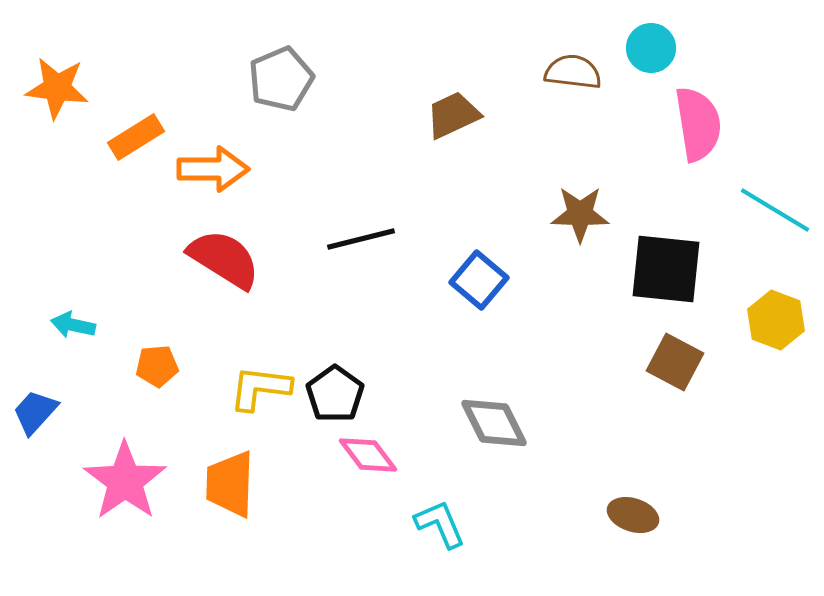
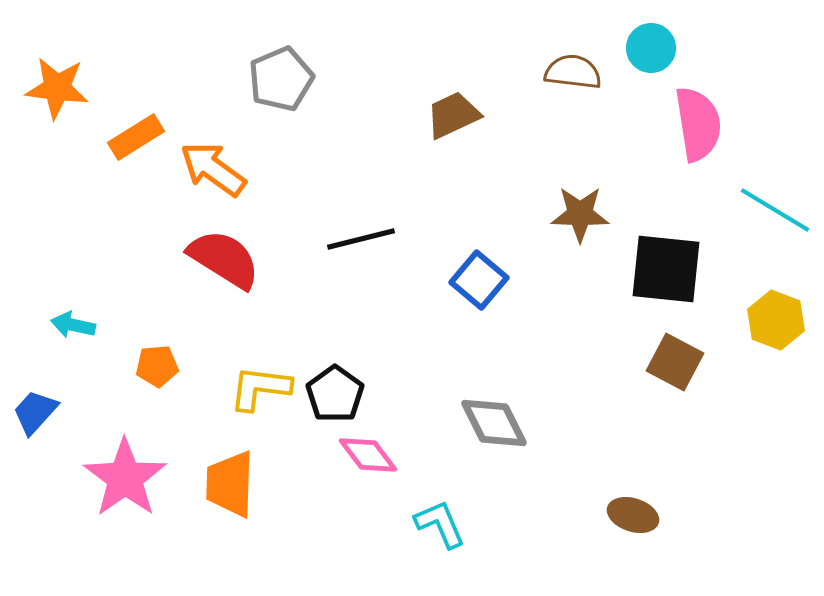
orange arrow: rotated 144 degrees counterclockwise
pink star: moved 3 px up
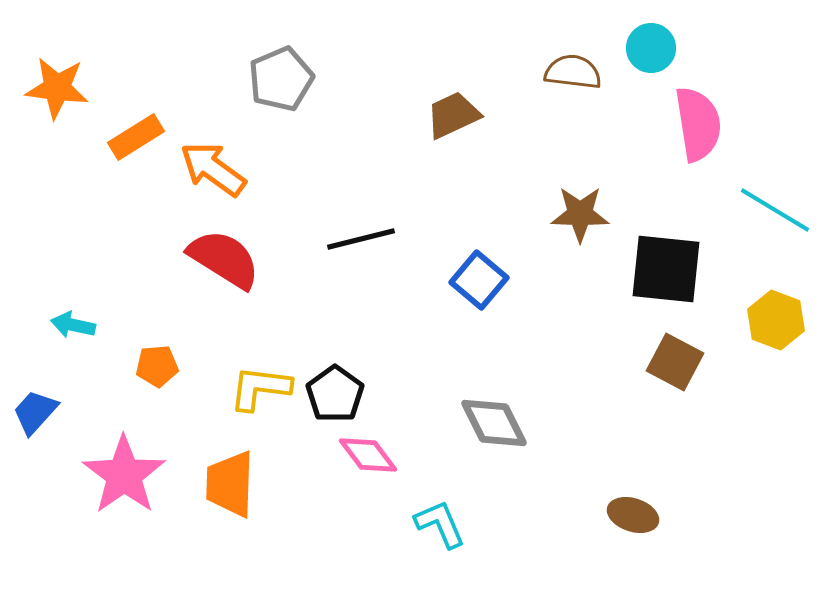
pink star: moved 1 px left, 3 px up
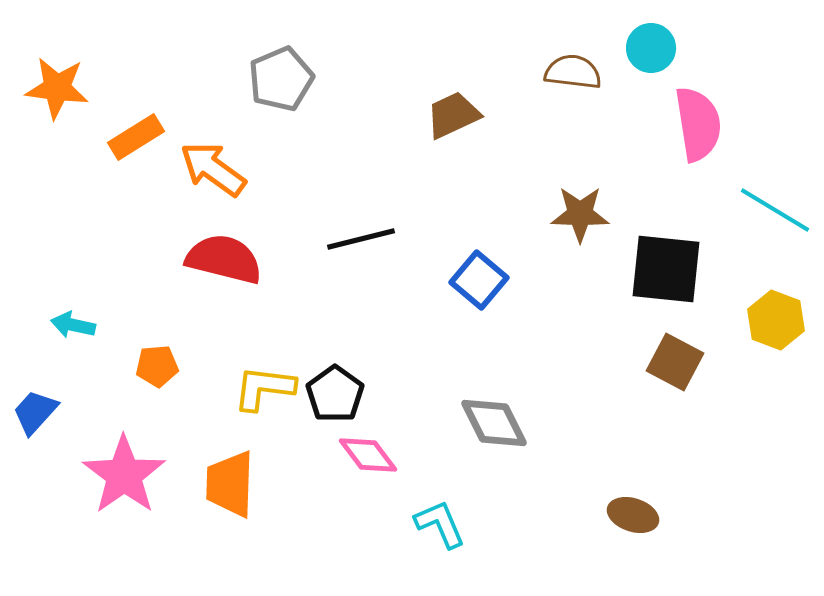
red semicircle: rotated 18 degrees counterclockwise
yellow L-shape: moved 4 px right
